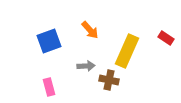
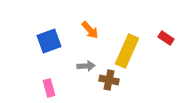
pink rectangle: moved 1 px down
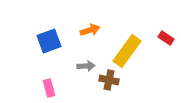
orange arrow: rotated 66 degrees counterclockwise
yellow rectangle: rotated 12 degrees clockwise
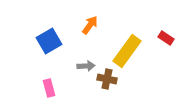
orange arrow: moved 5 px up; rotated 36 degrees counterclockwise
blue square: rotated 10 degrees counterclockwise
brown cross: moved 2 px left, 1 px up
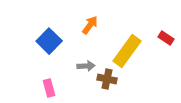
blue square: rotated 15 degrees counterclockwise
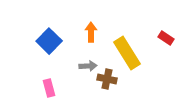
orange arrow: moved 1 px right, 7 px down; rotated 36 degrees counterclockwise
yellow rectangle: moved 2 px down; rotated 68 degrees counterclockwise
gray arrow: moved 2 px right
